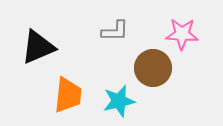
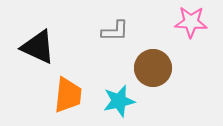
pink star: moved 9 px right, 12 px up
black triangle: rotated 48 degrees clockwise
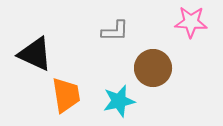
black triangle: moved 3 px left, 7 px down
orange trapezoid: moved 2 px left; rotated 15 degrees counterclockwise
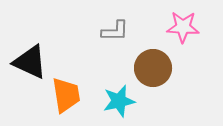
pink star: moved 8 px left, 5 px down
black triangle: moved 5 px left, 8 px down
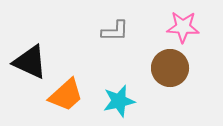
brown circle: moved 17 px right
orange trapezoid: rotated 57 degrees clockwise
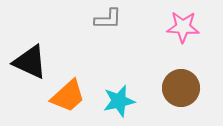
gray L-shape: moved 7 px left, 12 px up
brown circle: moved 11 px right, 20 px down
orange trapezoid: moved 2 px right, 1 px down
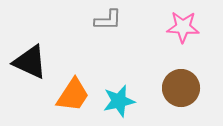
gray L-shape: moved 1 px down
orange trapezoid: moved 5 px right, 1 px up; rotated 15 degrees counterclockwise
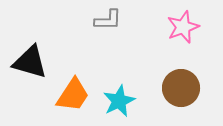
pink star: rotated 24 degrees counterclockwise
black triangle: rotated 9 degrees counterclockwise
cyan star: rotated 12 degrees counterclockwise
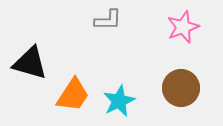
black triangle: moved 1 px down
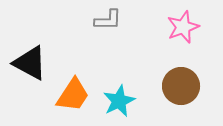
black triangle: rotated 12 degrees clockwise
brown circle: moved 2 px up
